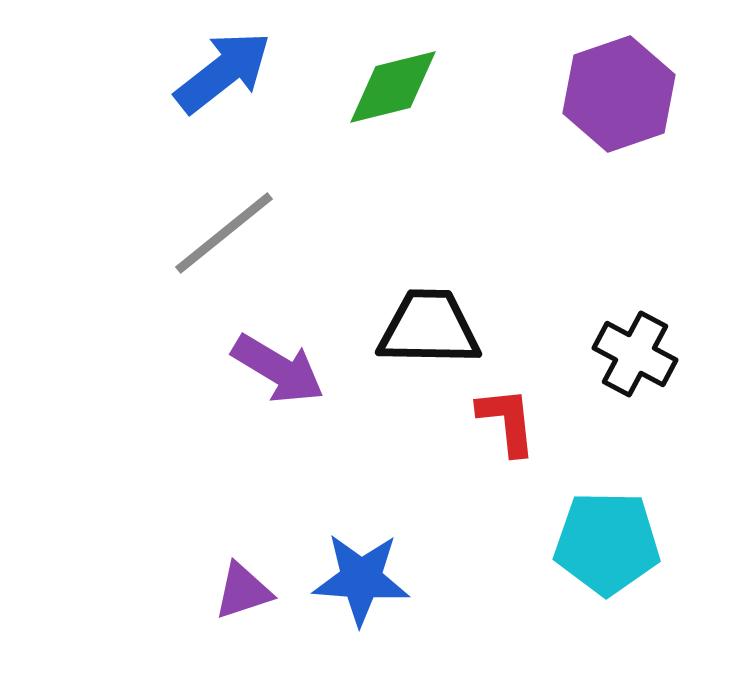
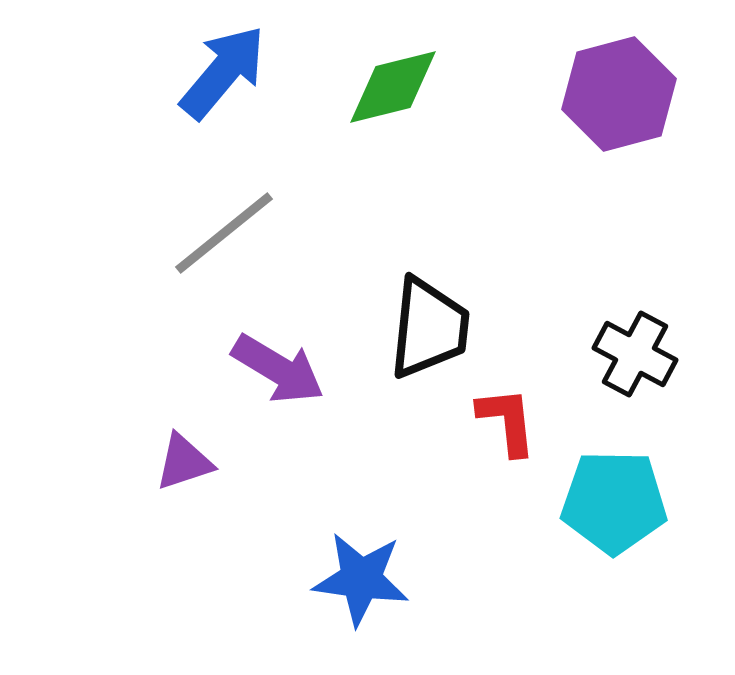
blue arrow: rotated 12 degrees counterclockwise
purple hexagon: rotated 4 degrees clockwise
black trapezoid: rotated 95 degrees clockwise
cyan pentagon: moved 7 px right, 41 px up
blue star: rotated 4 degrees clockwise
purple triangle: moved 59 px left, 129 px up
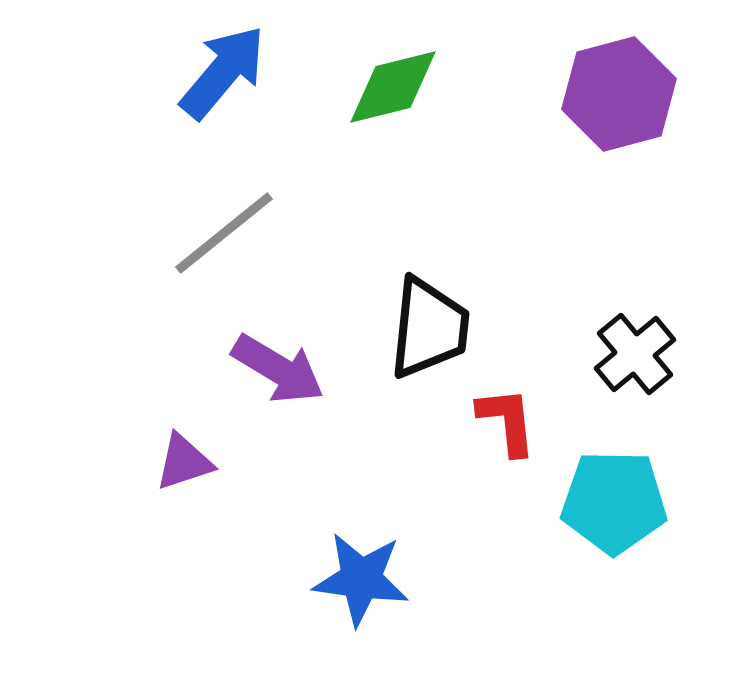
black cross: rotated 22 degrees clockwise
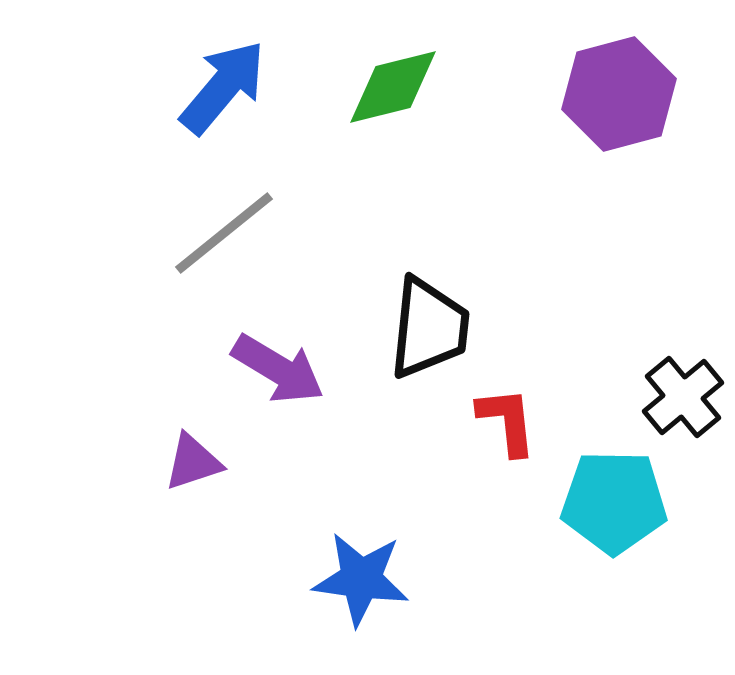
blue arrow: moved 15 px down
black cross: moved 48 px right, 43 px down
purple triangle: moved 9 px right
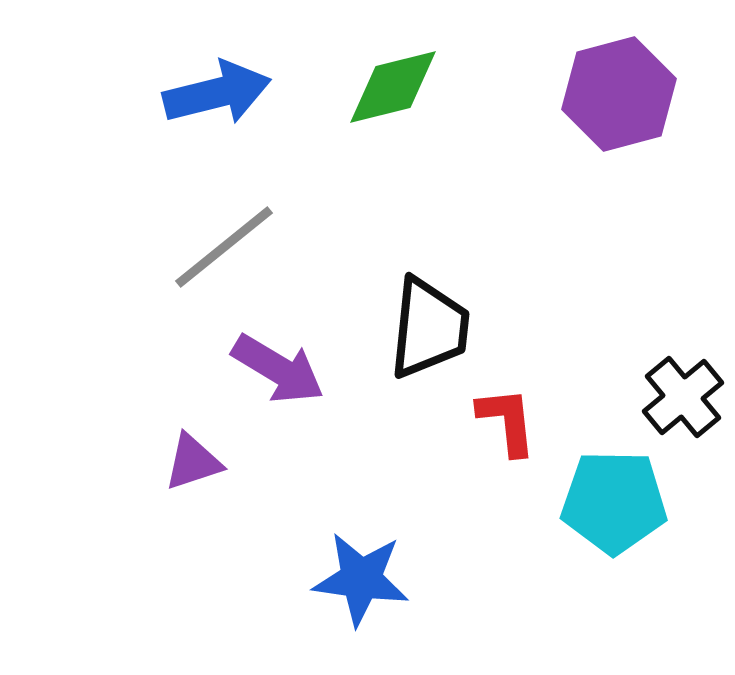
blue arrow: moved 6 px left, 6 px down; rotated 36 degrees clockwise
gray line: moved 14 px down
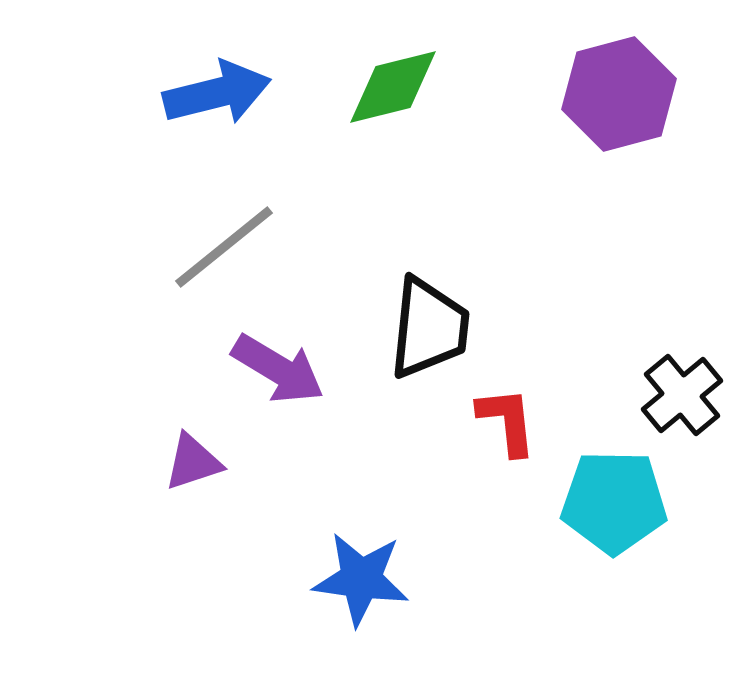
black cross: moved 1 px left, 2 px up
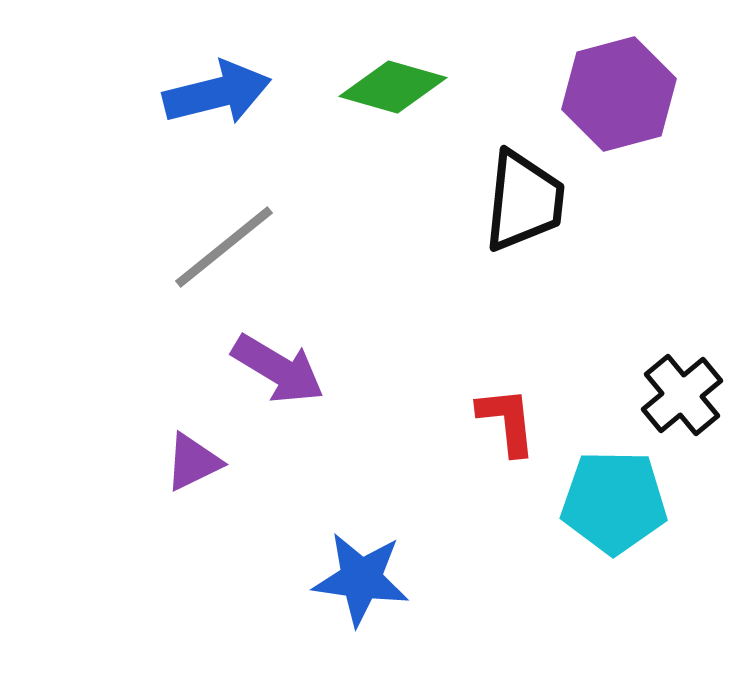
green diamond: rotated 30 degrees clockwise
black trapezoid: moved 95 px right, 127 px up
purple triangle: rotated 8 degrees counterclockwise
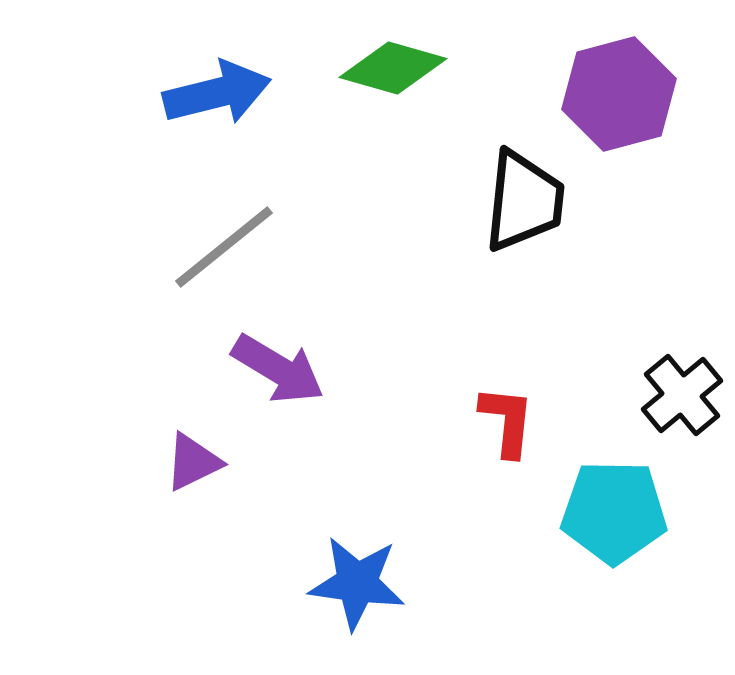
green diamond: moved 19 px up
red L-shape: rotated 12 degrees clockwise
cyan pentagon: moved 10 px down
blue star: moved 4 px left, 4 px down
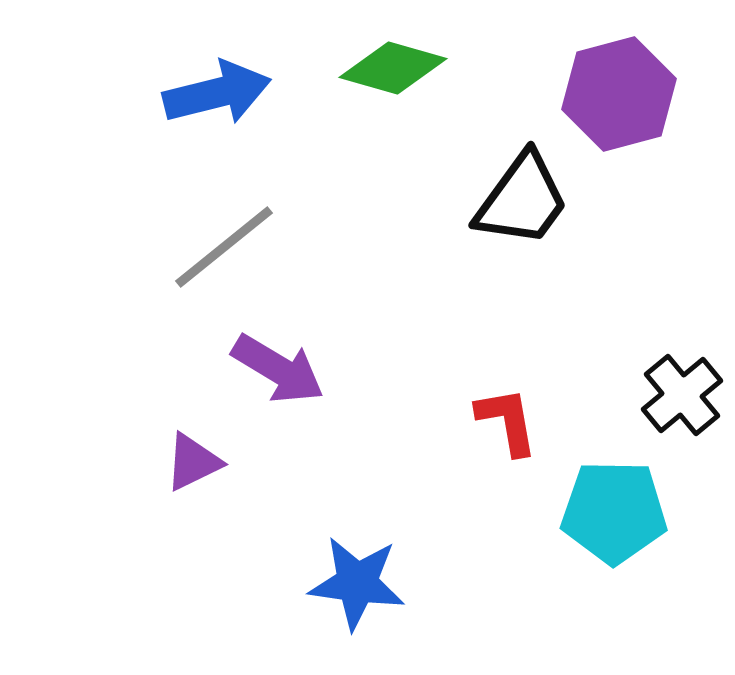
black trapezoid: moved 2 px left, 1 px up; rotated 30 degrees clockwise
red L-shape: rotated 16 degrees counterclockwise
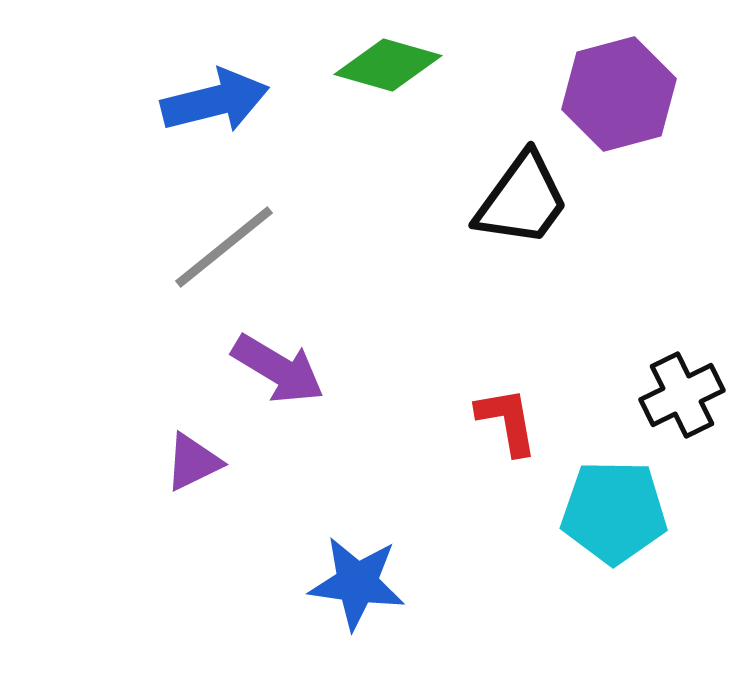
green diamond: moved 5 px left, 3 px up
blue arrow: moved 2 px left, 8 px down
black cross: rotated 14 degrees clockwise
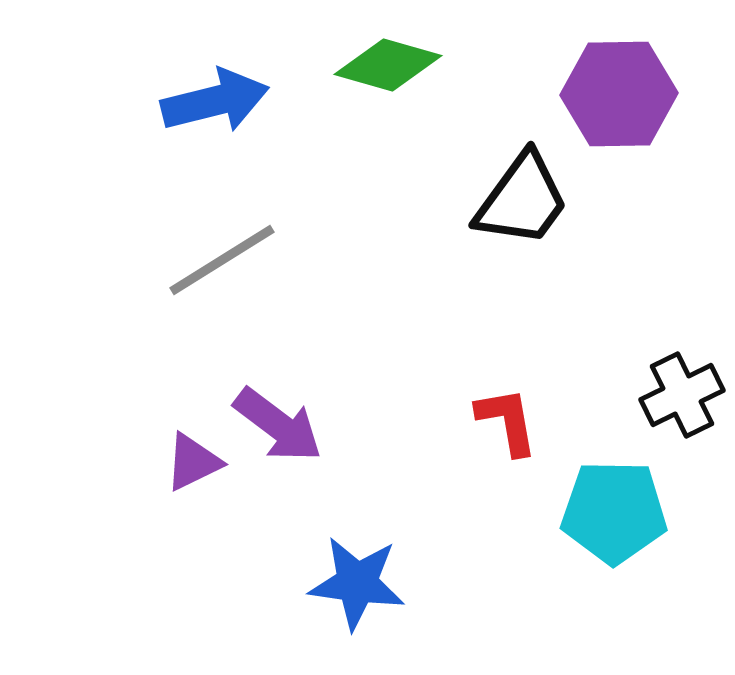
purple hexagon: rotated 14 degrees clockwise
gray line: moved 2 px left, 13 px down; rotated 7 degrees clockwise
purple arrow: moved 56 px down; rotated 6 degrees clockwise
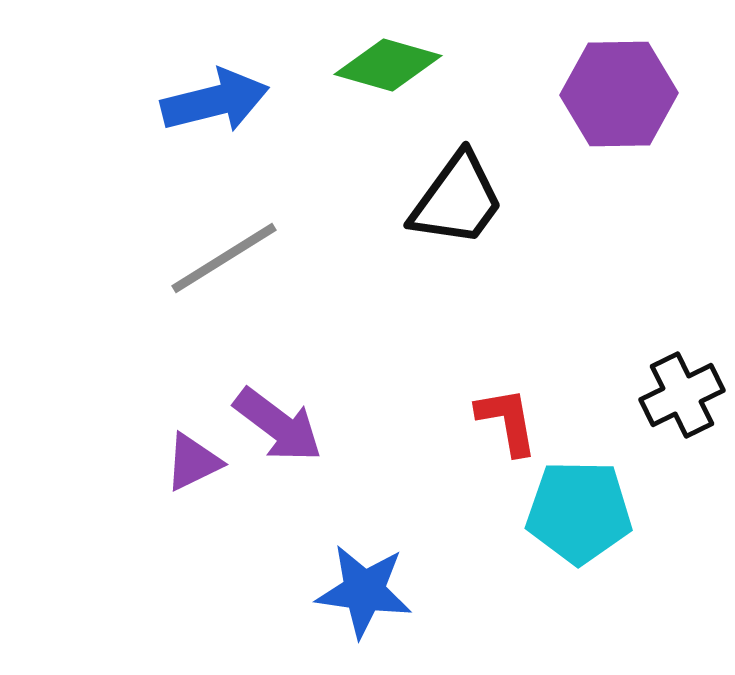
black trapezoid: moved 65 px left
gray line: moved 2 px right, 2 px up
cyan pentagon: moved 35 px left
blue star: moved 7 px right, 8 px down
